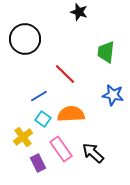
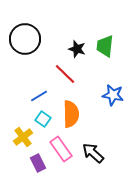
black star: moved 2 px left, 37 px down
green trapezoid: moved 1 px left, 6 px up
orange semicircle: rotated 92 degrees clockwise
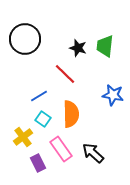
black star: moved 1 px right, 1 px up
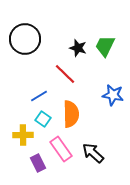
green trapezoid: rotated 20 degrees clockwise
yellow cross: moved 2 px up; rotated 36 degrees clockwise
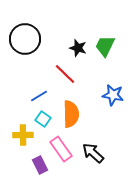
purple rectangle: moved 2 px right, 2 px down
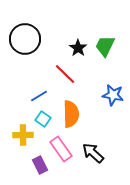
black star: rotated 18 degrees clockwise
